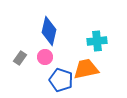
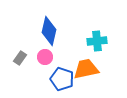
blue pentagon: moved 1 px right, 1 px up
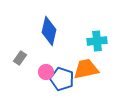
pink circle: moved 1 px right, 15 px down
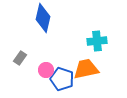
blue diamond: moved 6 px left, 13 px up
pink circle: moved 2 px up
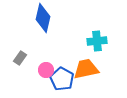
blue pentagon: rotated 10 degrees clockwise
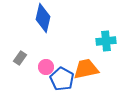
cyan cross: moved 9 px right
pink circle: moved 3 px up
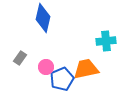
blue pentagon: rotated 20 degrees clockwise
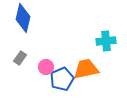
blue diamond: moved 20 px left
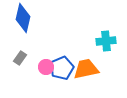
blue pentagon: moved 11 px up
